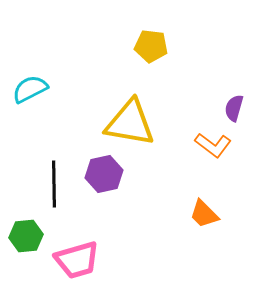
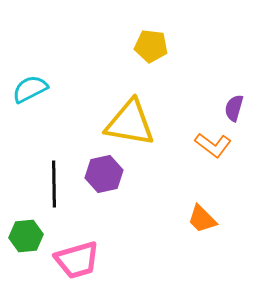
orange trapezoid: moved 2 px left, 5 px down
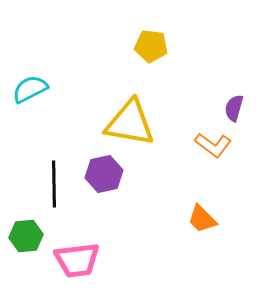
pink trapezoid: rotated 9 degrees clockwise
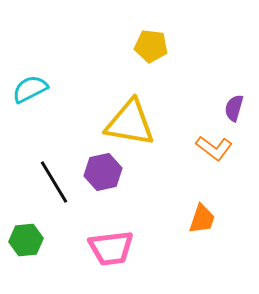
orange L-shape: moved 1 px right, 3 px down
purple hexagon: moved 1 px left, 2 px up
black line: moved 2 px up; rotated 30 degrees counterclockwise
orange trapezoid: rotated 116 degrees counterclockwise
green hexagon: moved 4 px down
pink trapezoid: moved 34 px right, 12 px up
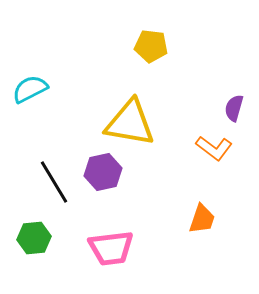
green hexagon: moved 8 px right, 2 px up
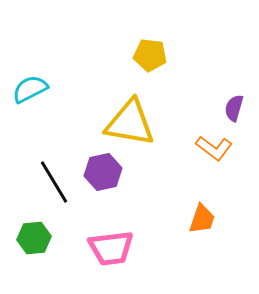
yellow pentagon: moved 1 px left, 9 px down
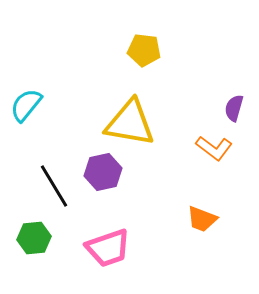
yellow pentagon: moved 6 px left, 5 px up
cyan semicircle: moved 4 px left, 16 px down; rotated 24 degrees counterclockwise
black line: moved 4 px down
orange trapezoid: rotated 92 degrees clockwise
pink trapezoid: moved 3 px left; rotated 12 degrees counterclockwise
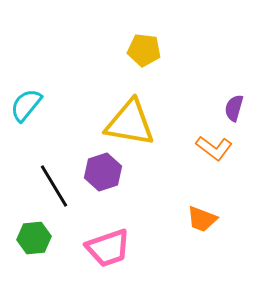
purple hexagon: rotated 6 degrees counterclockwise
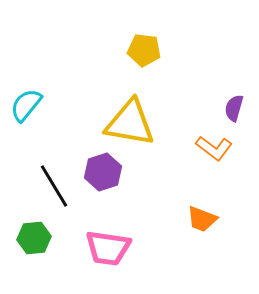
pink trapezoid: rotated 27 degrees clockwise
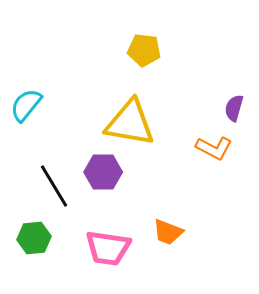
orange L-shape: rotated 9 degrees counterclockwise
purple hexagon: rotated 18 degrees clockwise
orange trapezoid: moved 34 px left, 13 px down
